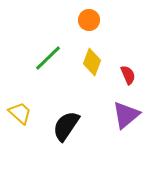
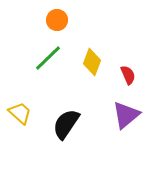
orange circle: moved 32 px left
black semicircle: moved 2 px up
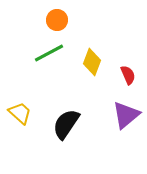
green line: moved 1 px right, 5 px up; rotated 16 degrees clockwise
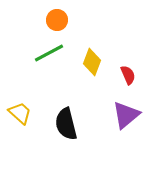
black semicircle: rotated 48 degrees counterclockwise
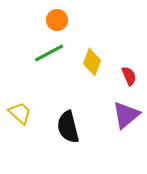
red semicircle: moved 1 px right, 1 px down
black semicircle: moved 2 px right, 3 px down
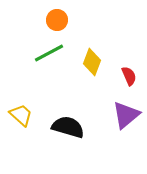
yellow trapezoid: moved 1 px right, 2 px down
black semicircle: rotated 120 degrees clockwise
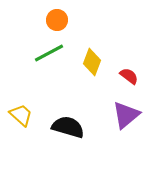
red semicircle: rotated 30 degrees counterclockwise
